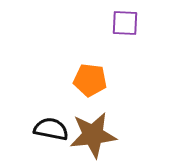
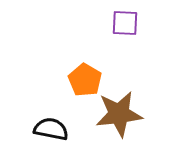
orange pentagon: moved 5 px left; rotated 24 degrees clockwise
brown star: moved 26 px right, 21 px up
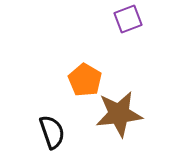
purple square: moved 3 px right, 4 px up; rotated 24 degrees counterclockwise
black semicircle: moved 1 px right, 3 px down; rotated 60 degrees clockwise
